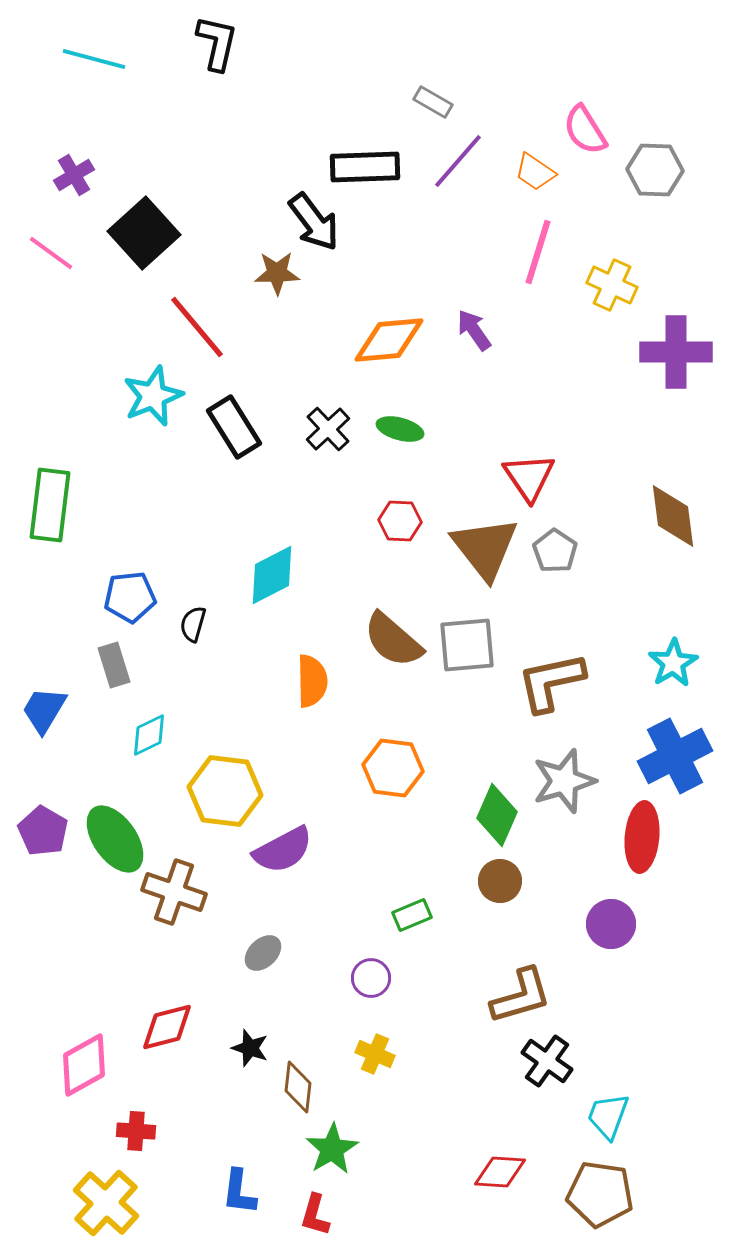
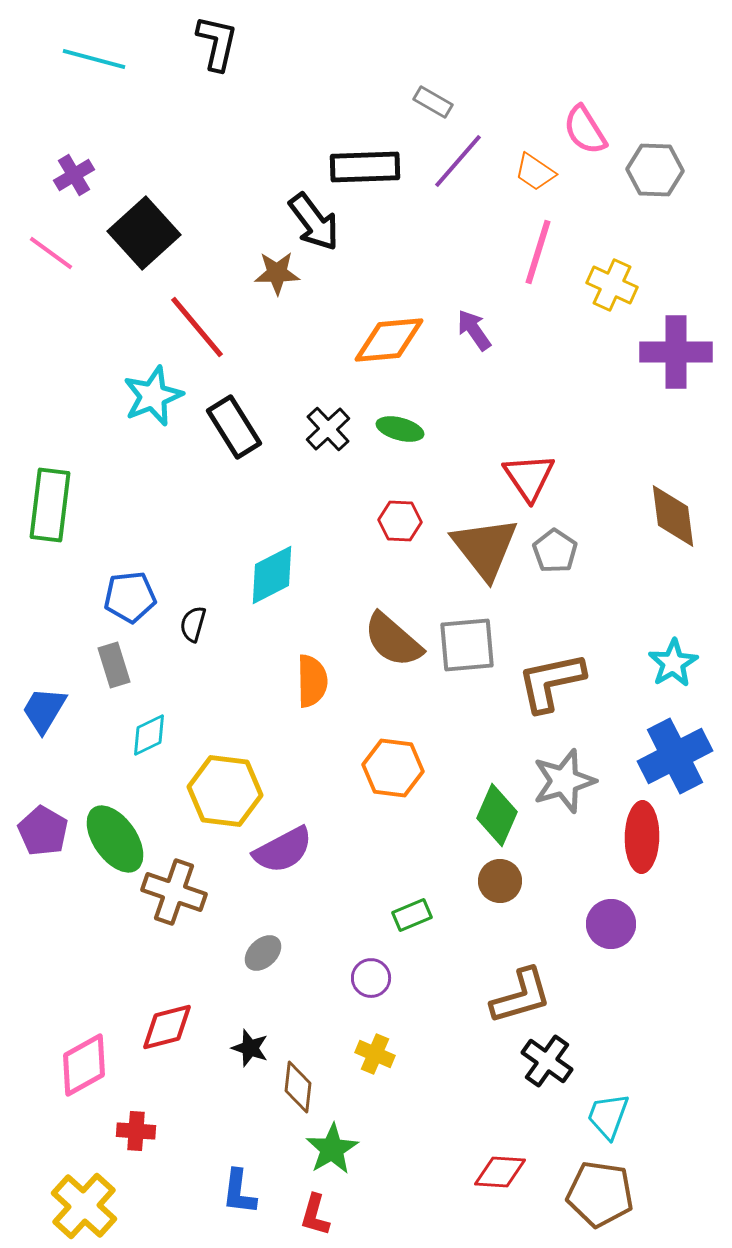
red ellipse at (642, 837): rotated 4 degrees counterclockwise
yellow cross at (106, 1203): moved 22 px left, 3 px down
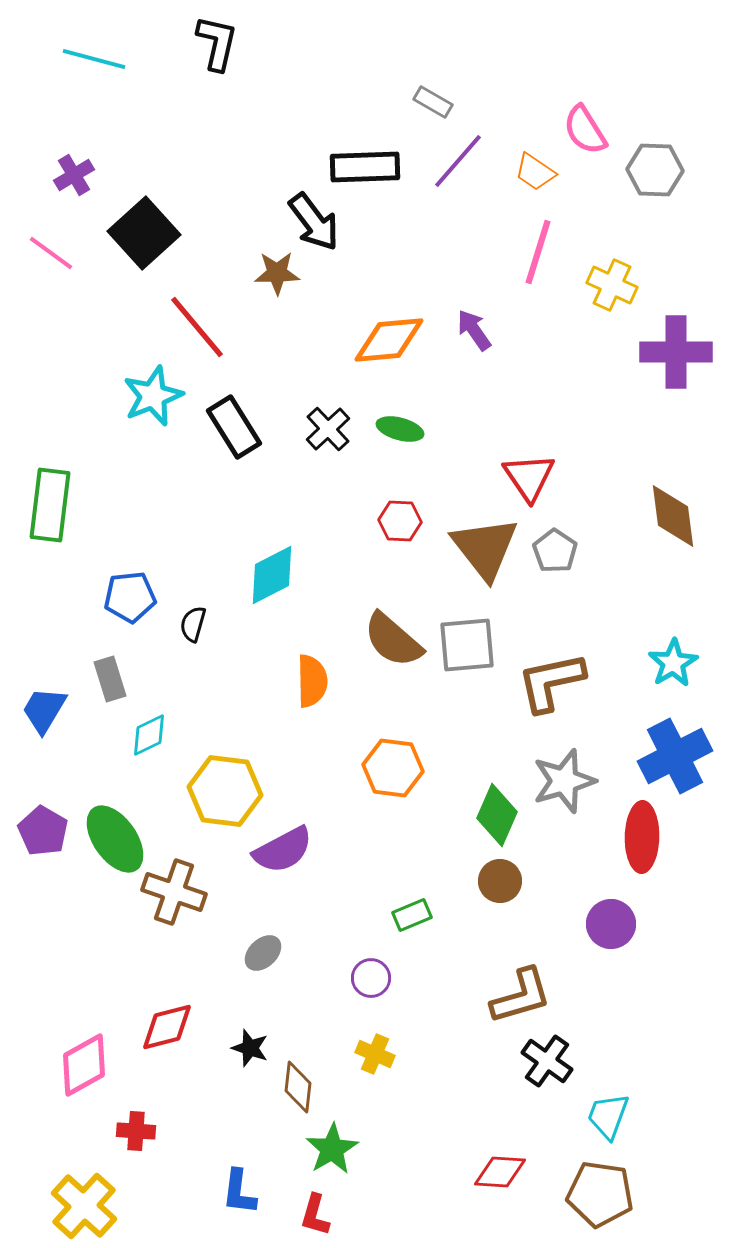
gray rectangle at (114, 665): moved 4 px left, 14 px down
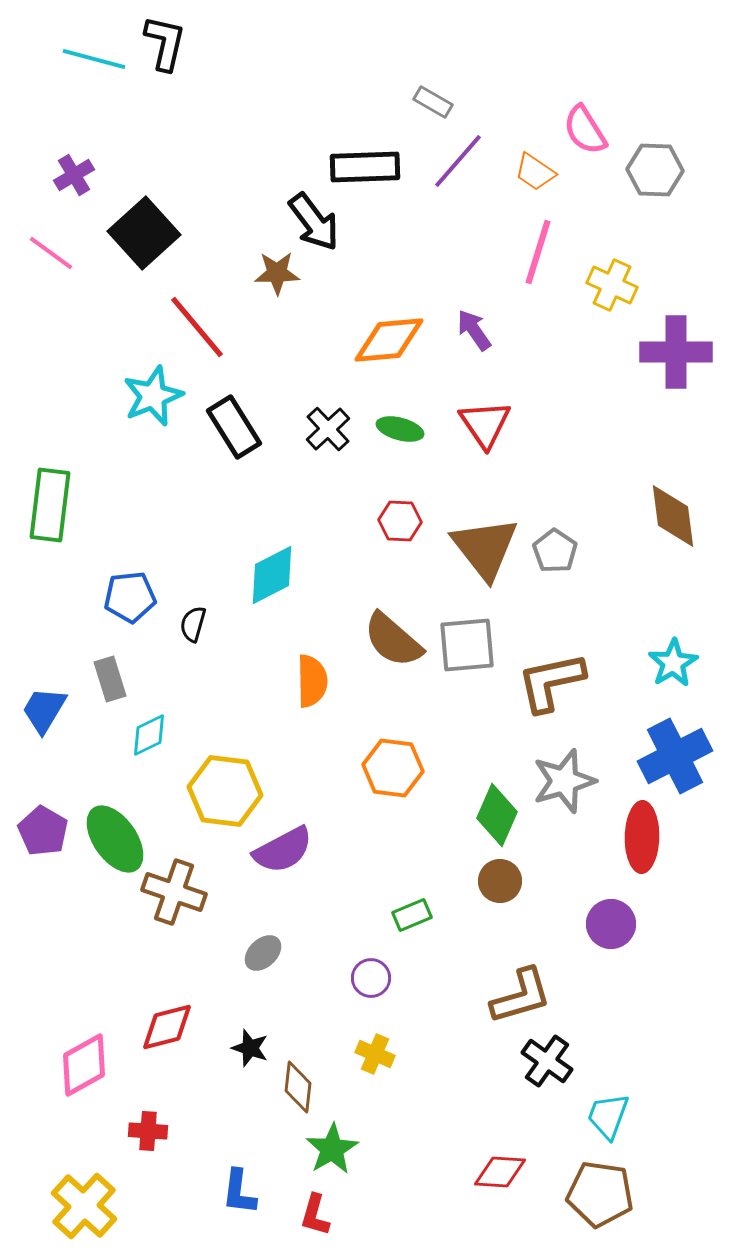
black L-shape at (217, 43): moved 52 px left
red triangle at (529, 477): moved 44 px left, 53 px up
red cross at (136, 1131): moved 12 px right
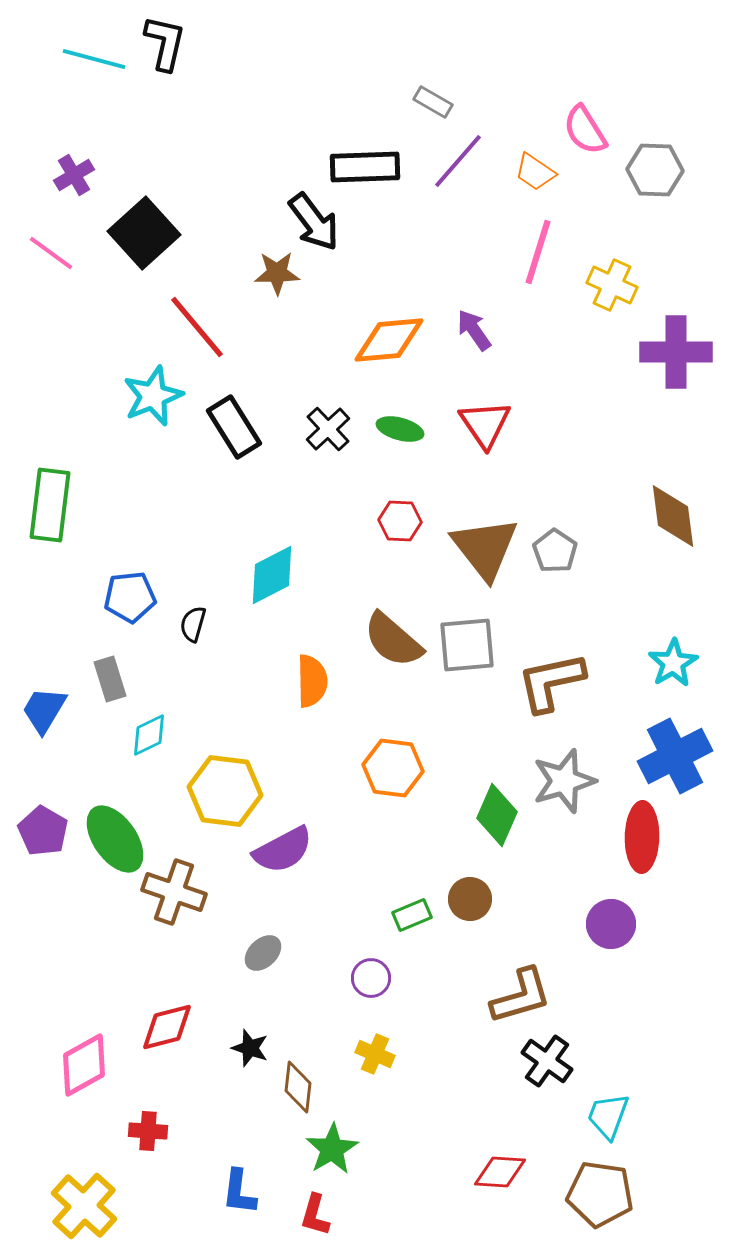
brown circle at (500, 881): moved 30 px left, 18 px down
